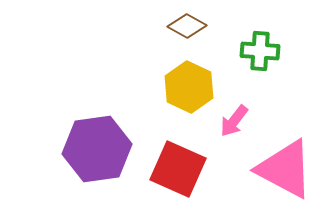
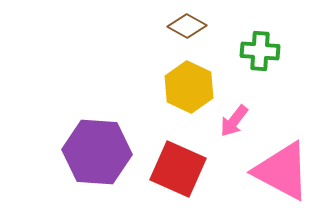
purple hexagon: moved 3 px down; rotated 12 degrees clockwise
pink triangle: moved 3 px left, 2 px down
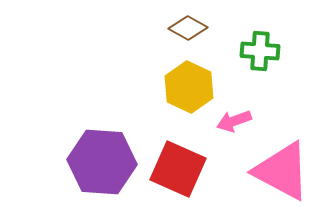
brown diamond: moved 1 px right, 2 px down
pink arrow: rotated 32 degrees clockwise
purple hexagon: moved 5 px right, 10 px down
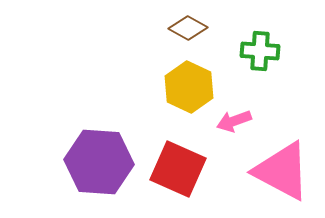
purple hexagon: moved 3 px left
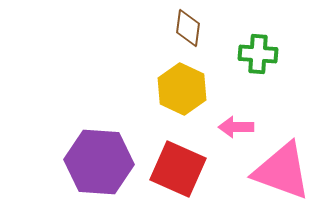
brown diamond: rotated 69 degrees clockwise
green cross: moved 2 px left, 3 px down
yellow hexagon: moved 7 px left, 2 px down
pink arrow: moved 2 px right, 6 px down; rotated 20 degrees clockwise
pink triangle: rotated 8 degrees counterclockwise
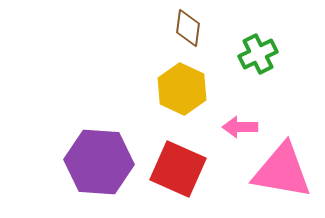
green cross: rotated 30 degrees counterclockwise
pink arrow: moved 4 px right
pink triangle: rotated 10 degrees counterclockwise
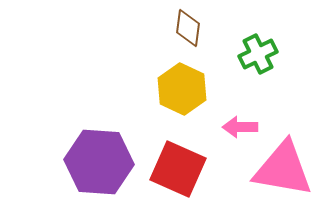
pink triangle: moved 1 px right, 2 px up
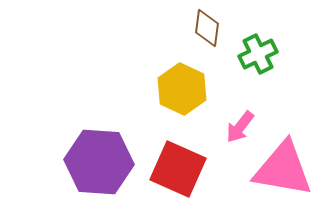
brown diamond: moved 19 px right
pink arrow: rotated 52 degrees counterclockwise
